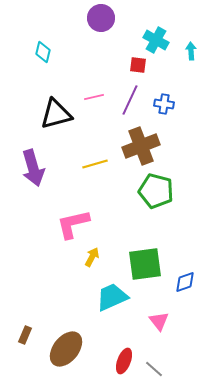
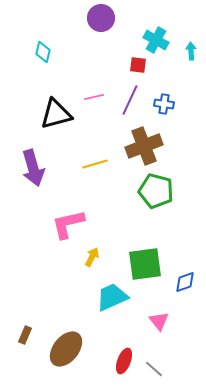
brown cross: moved 3 px right
pink L-shape: moved 5 px left
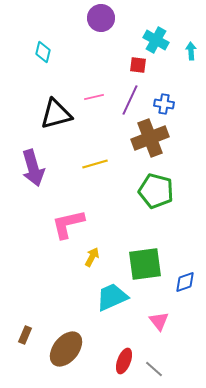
brown cross: moved 6 px right, 8 px up
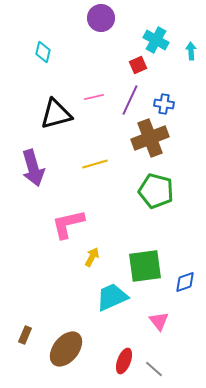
red square: rotated 30 degrees counterclockwise
green square: moved 2 px down
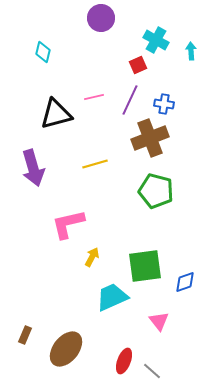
gray line: moved 2 px left, 2 px down
